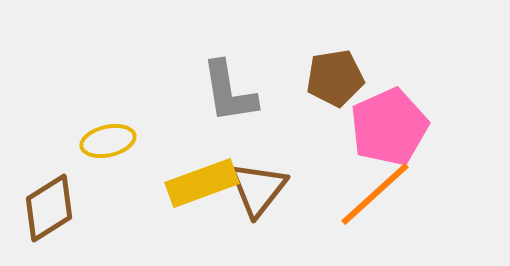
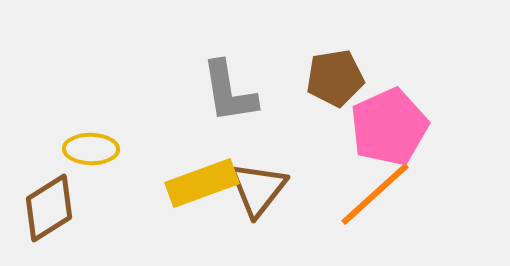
yellow ellipse: moved 17 px left, 8 px down; rotated 14 degrees clockwise
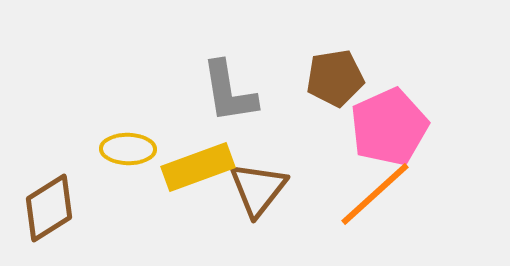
yellow ellipse: moved 37 px right
yellow rectangle: moved 4 px left, 16 px up
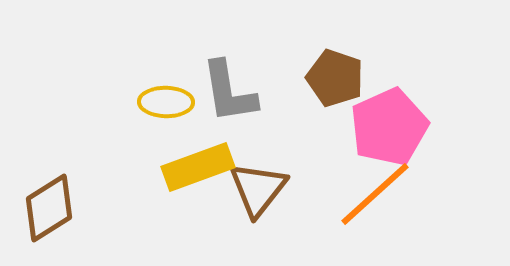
brown pentagon: rotated 28 degrees clockwise
yellow ellipse: moved 38 px right, 47 px up
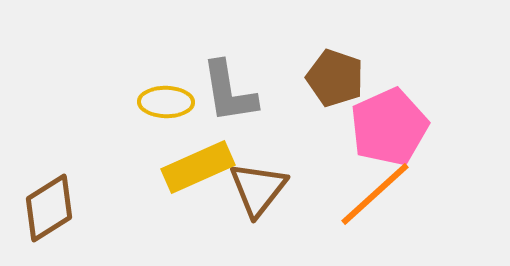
yellow rectangle: rotated 4 degrees counterclockwise
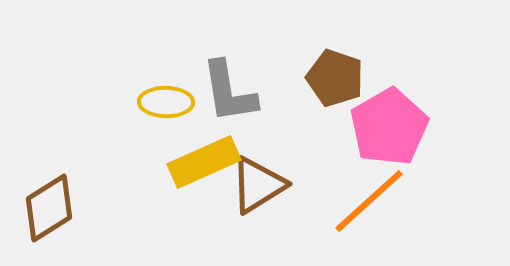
pink pentagon: rotated 6 degrees counterclockwise
yellow rectangle: moved 6 px right, 5 px up
brown triangle: moved 4 px up; rotated 20 degrees clockwise
orange line: moved 6 px left, 7 px down
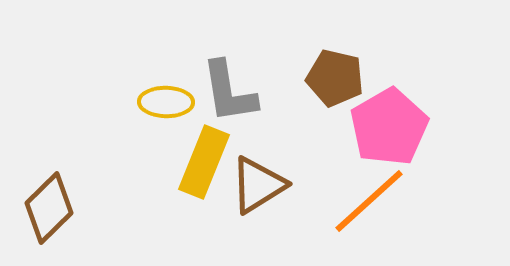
brown pentagon: rotated 6 degrees counterclockwise
yellow rectangle: rotated 44 degrees counterclockwise
brown diamond: rotated 12 degrees counterclockwise
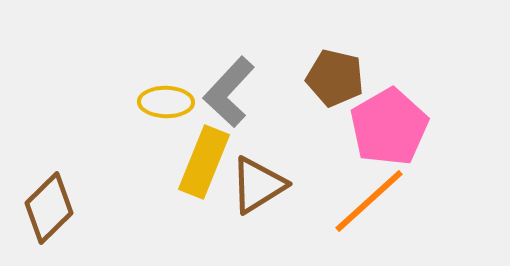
gray L-shape: rotated 52 degrees clockwise
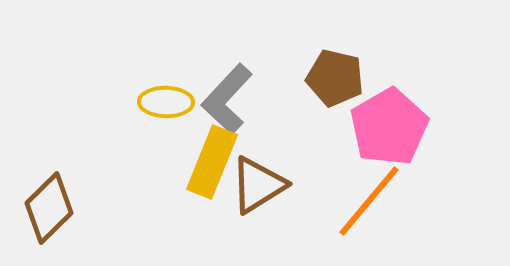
gray L-shape: moved 2 px left, 7 px down
yellow rectangle: moved 8 px right
orange line: rotated 8 degrees counterclockwise
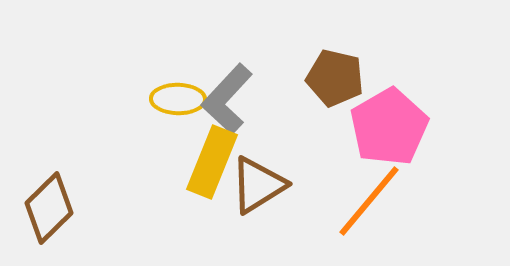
yellow ellipse: moved 12 px right, 3 px up
